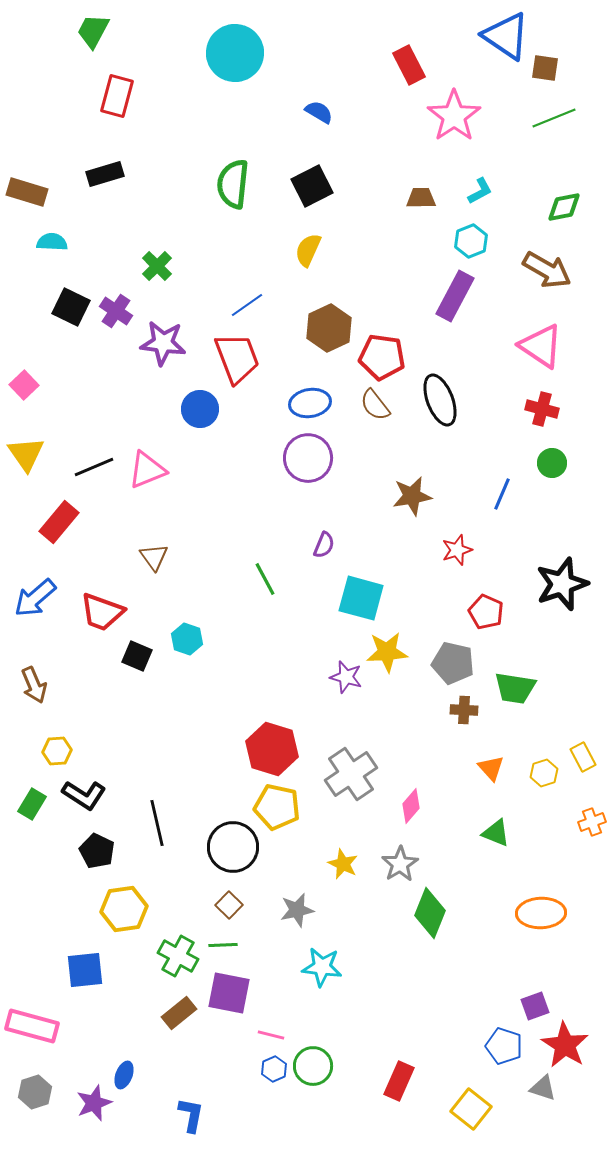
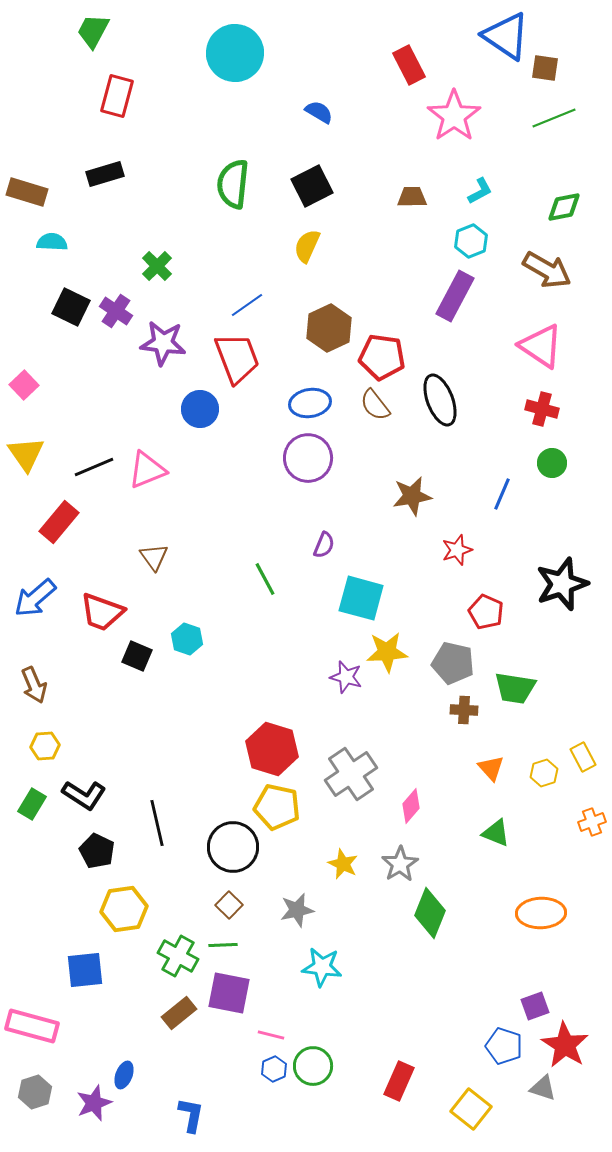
brown trapezoid at (421, 198): moved 9 px left, 1 px up
yellow semicircle at (308, 250): moved 1 px left, 4 px up
yellow hexagon at (57, 751): moved 12 px left, 5 px up
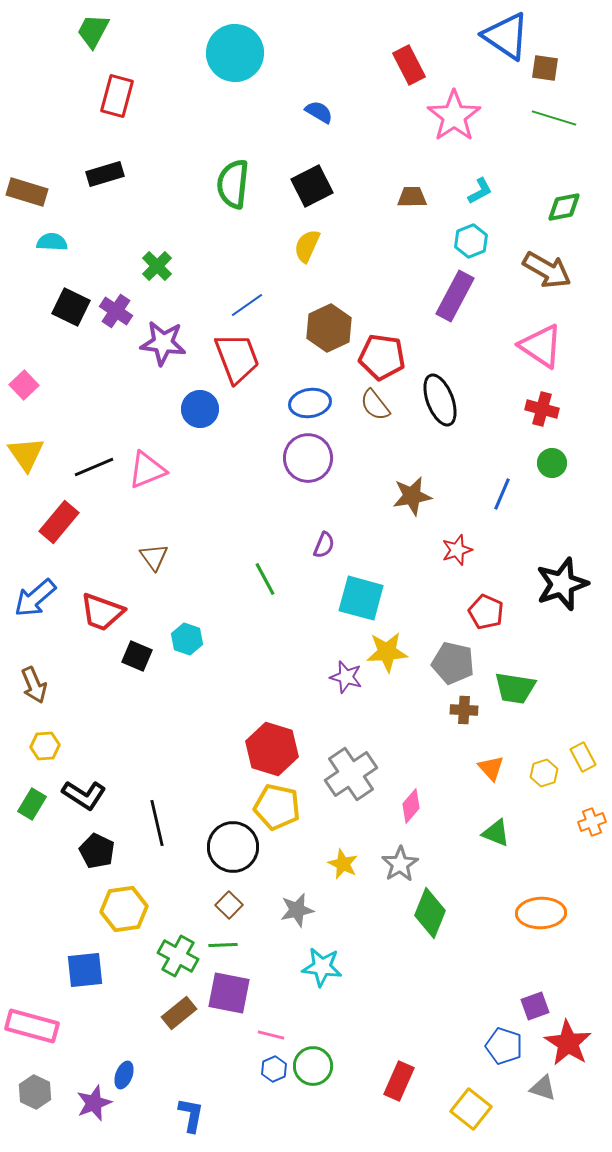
green line at (554, 118): rotated 39 degrees clockwise
red star at (565, 1045): moved 3 px right, 2 px up
gray hexagon at (35, 1092): rotated 16 degrees counterclockwise
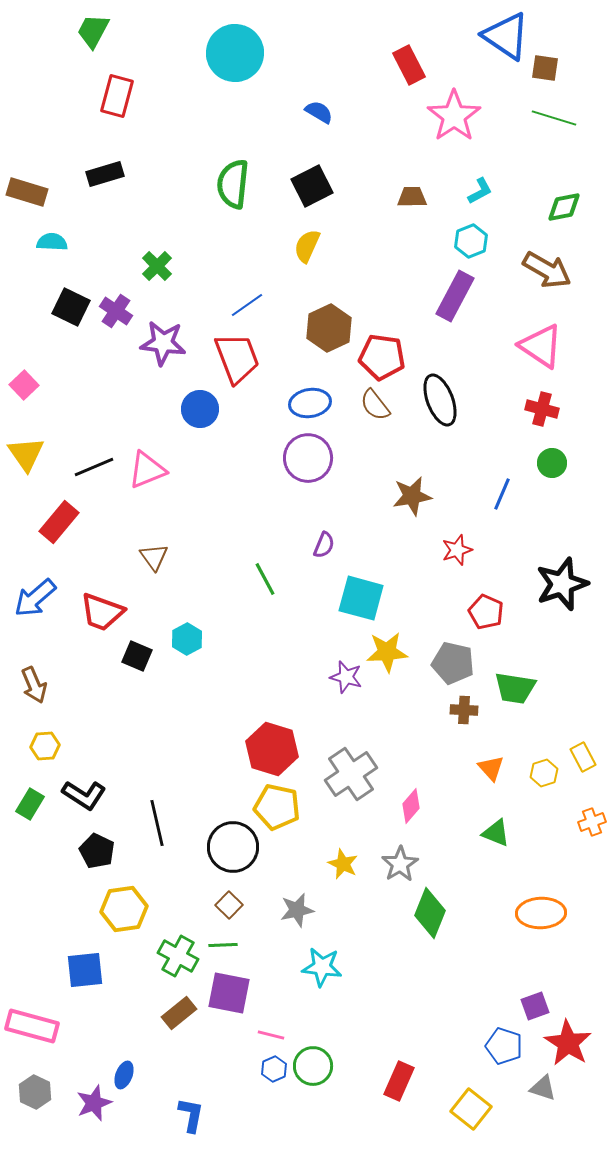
cyan hexagon at (187, 639): rotated 12 degrees clockwise
green rectangle at (32, 804): moved 2 px left
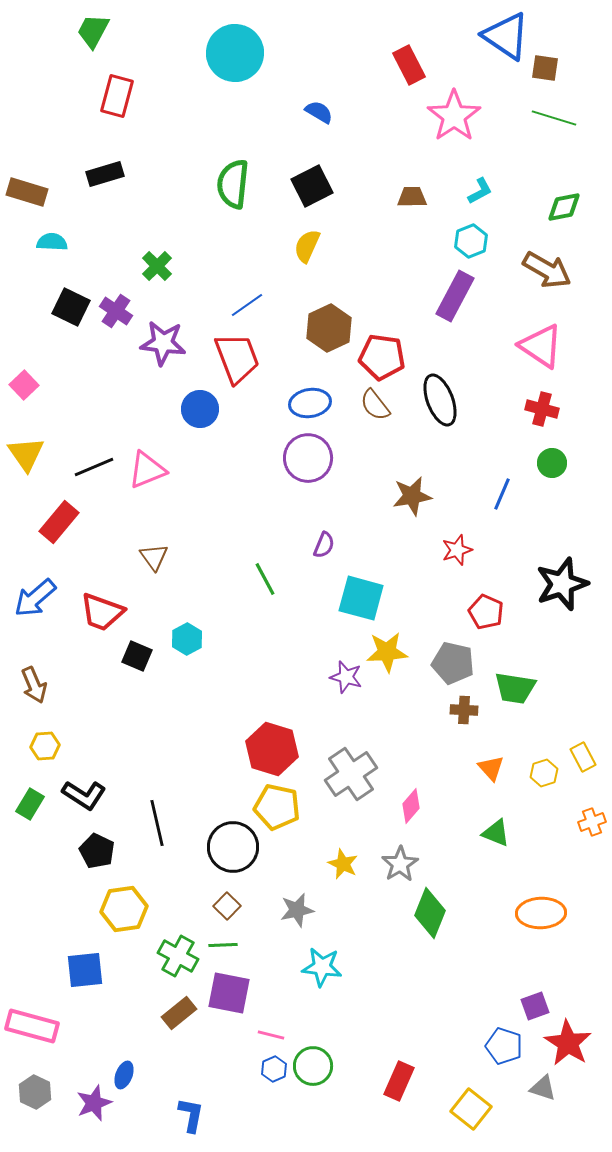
brown square at (229, 905): moved 2 px left, 1 px down
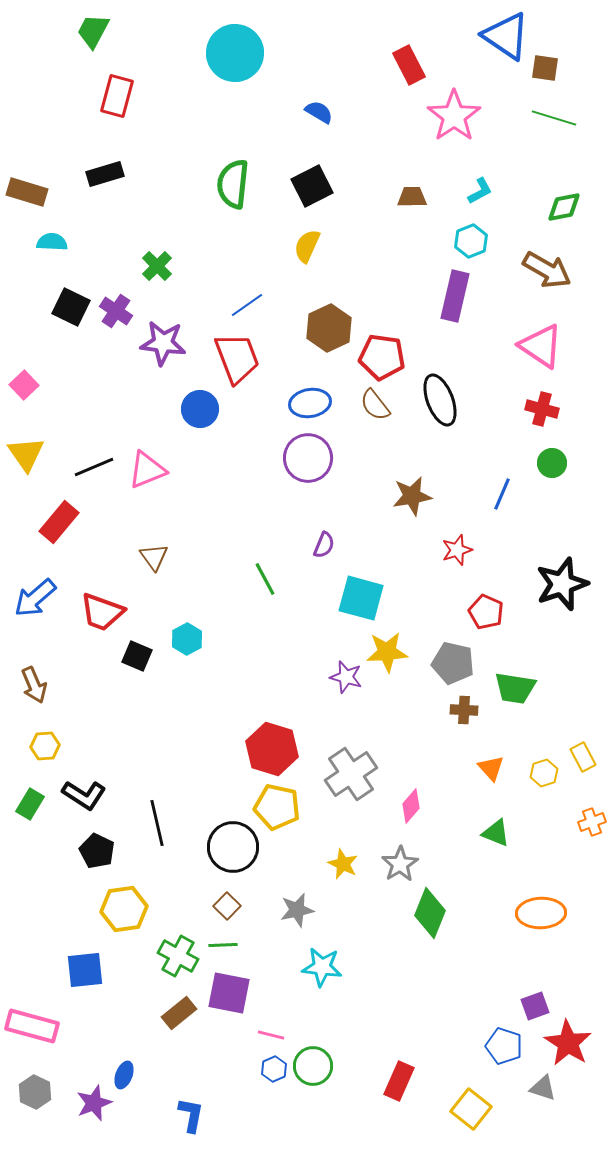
purple rectangle at (455, 296): rotated 15 degrees counterclockwise
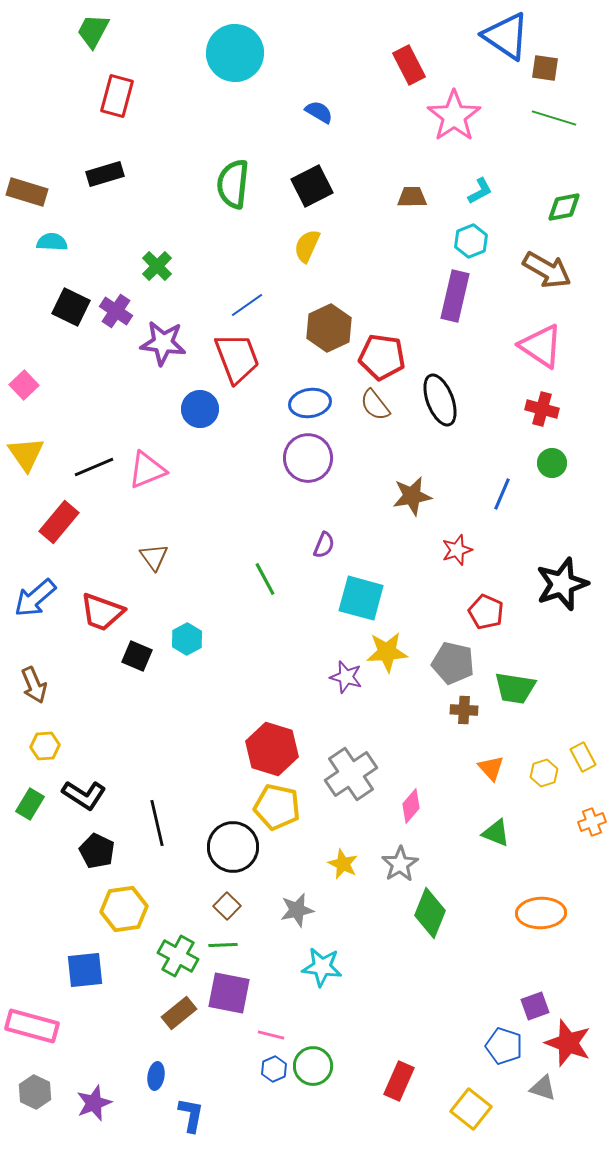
red star at (568, 1043): rotated 12 degrees counterclockwise
blue ellipse at (124, 1075): moved 32 px right, 1 px down; rotated 12 degrees counterclockwise
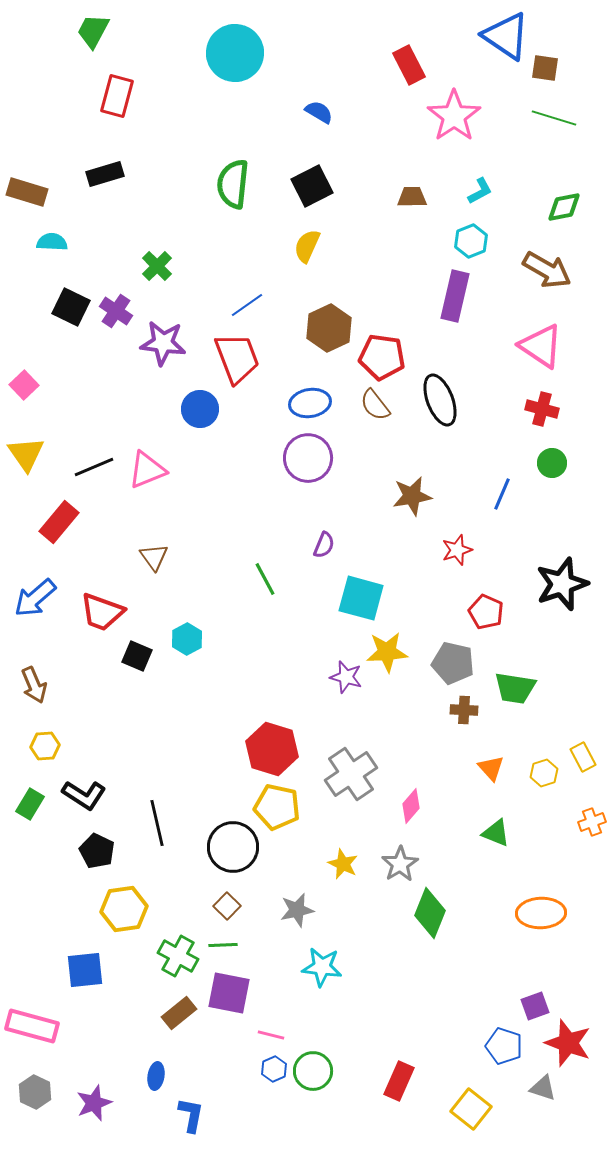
green circle at (313, 1066): moved 5 px down
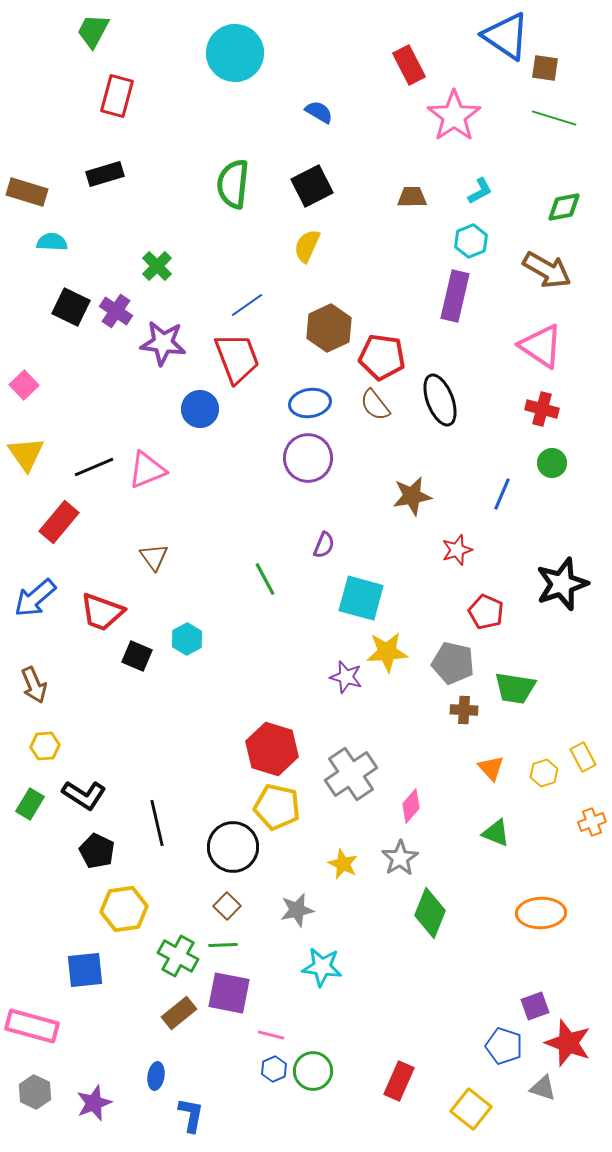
gray star at (400, 864): moved 6 px up
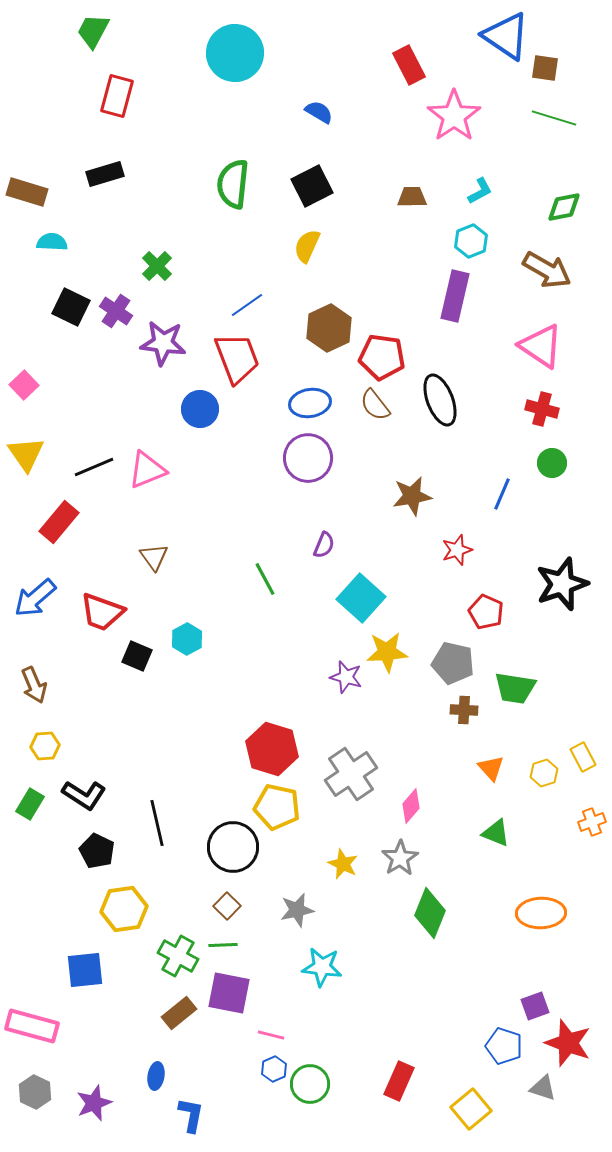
cyan square at (361, 598): rotated 27 degrees clockwise
green circle at (313, 1071): moved 3 px left, 13 px down
yellow square at (471, 1109): rotated 12 degrees clockwise
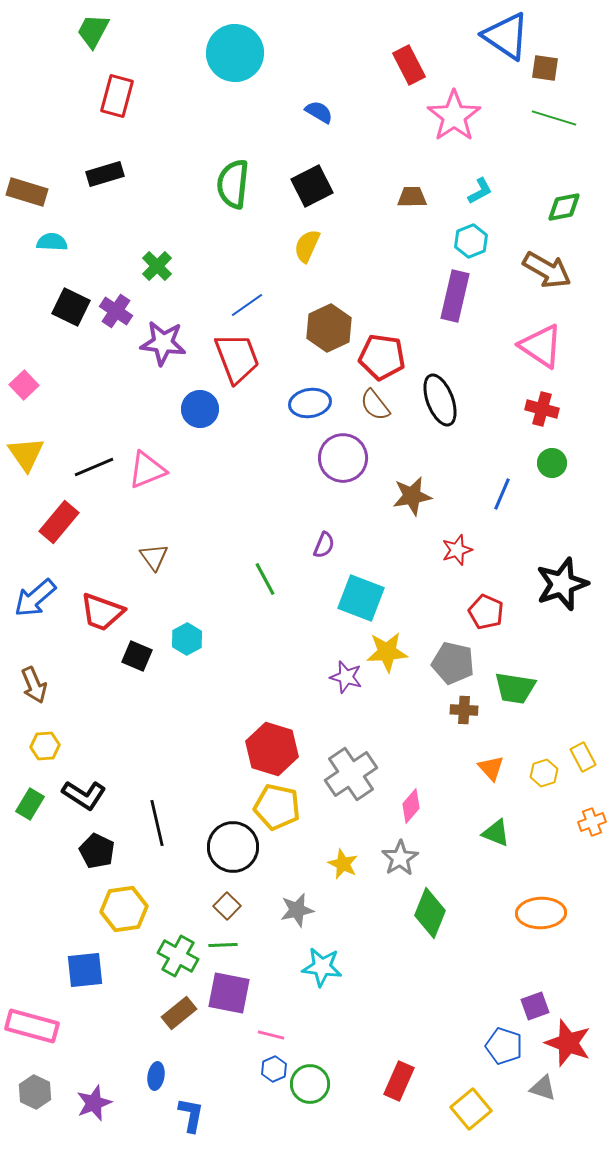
purple circle at (308, 458): moved 35 px right
cyan square at (361, 598): rotated 21 degrees counterclockwise
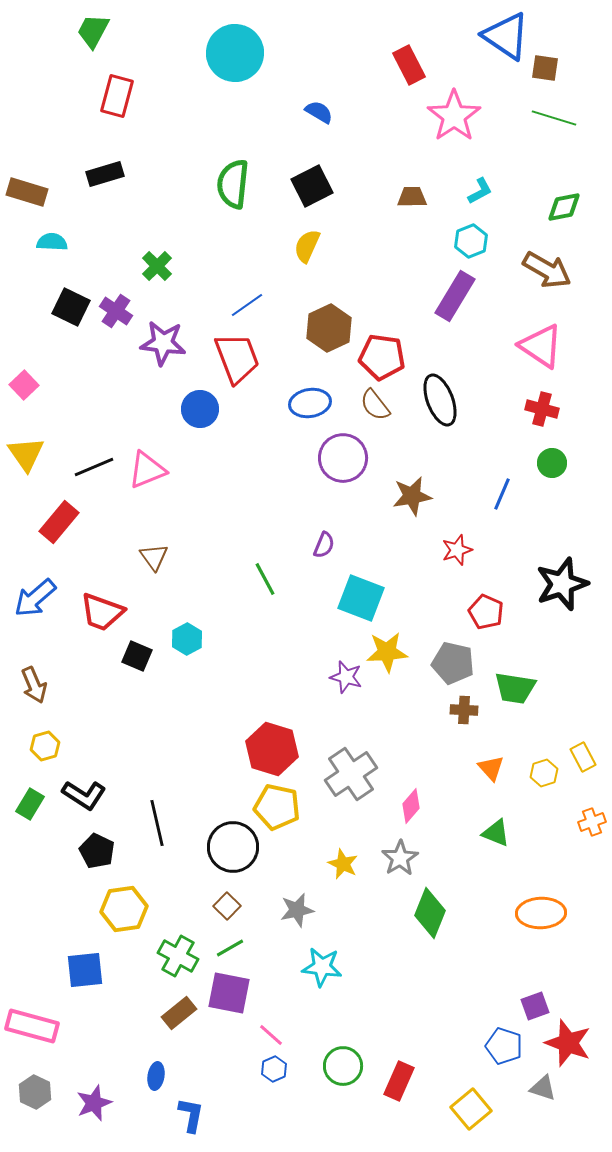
purple rectangle at (455, 296): rotated 18 degrees clockwise
yellow hexagon at (45, 746): rotated 12 degrees counterclockwise
green line at (223, 945): moved 7 px right, 3 px down; rotated 28 degrees counterclockwise
pink line at (271, 1035): rotated 28 degrees clockwise
green circle at (310, 1084): moved 33 px right, 18 px up
